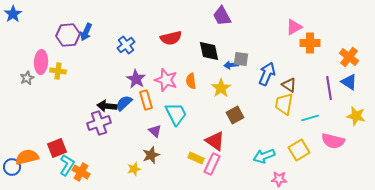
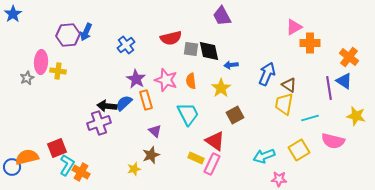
gray square at (241, 59): moved 50 px left, 10 px up
blue triangle at (349, 82): moved 5 px left, 1 px up
cyan trapezoid at (176, 114): moved 12 px right
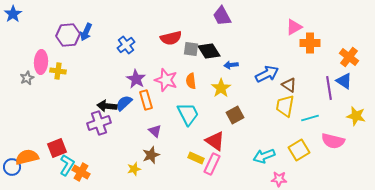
black diamond at (209, 51): rotated 20 degrees counterclockwise
blue arrow at (267, 74): rotated 40 degrees clockwise
yellow trapezoid at (284, 104): moved 1 px right, 2 px down
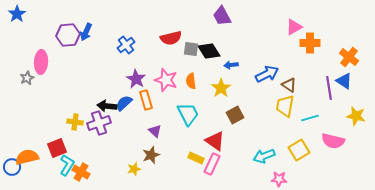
blue star at (13, 14): moved 4 px right
yellow cross at (58, 71): moved 17 px right, 51 px down
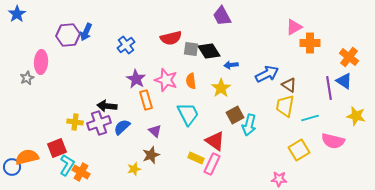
blue semicircle at (124, 103): moved 2 px left, 24 px down
cyan arrow at (264, 156): moved 15 px left, 31 px up; rotated 55 degrees counterclockwise
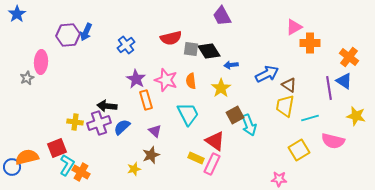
cyan arrow at (249, 125): rotated 35 degrees counterclockwise
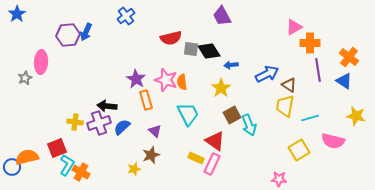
blue cross at (126, 45): moved 29 px up
gray star at (27, 78): moved 2 px left
orange semicircle at (191, 81): moved 9 px left, 1 px down
purple line at (329, 88): moved 11 px left, 18 px up
brown square at (235, 115): moved 3 px left
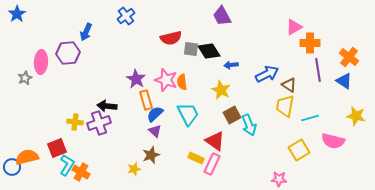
purple hexagon at (68, 35): moved 18 px down
yellow star at (221, 88): moved 2 px down; rotated 12 degrees counterclockwise
blue semicircle at (122, 127): moved 33 px right, 13 px up
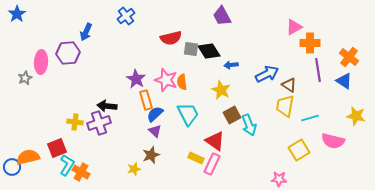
orange semicircle at (27, 157): moved 1 px right
